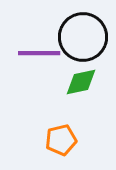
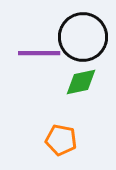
orange pentagon: rotated 24 degrees clockwise
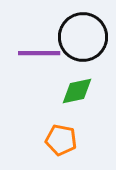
green diamond: moved 4 px left, 9 px down
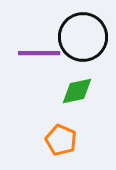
orange pentagon: rotated 12 degrees clockwise
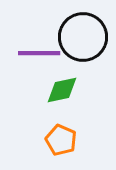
green diamond: moved 15 px left, 1 px up
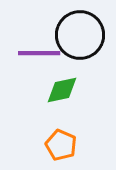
black circle: moved 3 px left, 2 px up
orange pentagon: moved 5 px down
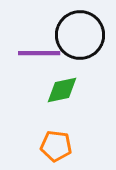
orange pentagon: moved 5 px left, 1 px down; rotated 16 degrees counterclockwise
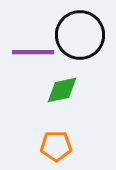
purple line: moved 6 px left, 1 px up
orange pentagon: rotated 8 degrees counterclockwise
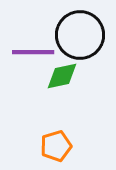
green diamond: moved 14 px up
orange pentagon: rotated 16 degrees counterclockwise
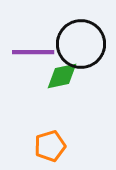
black circle: moved 1 px right, 9 px down
orange pentagon: moved 6 px left
